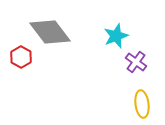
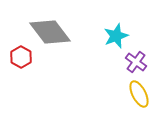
yellow ellipse: moved 3 px left, 10 px up; rotated 20 degrees counterclockwise
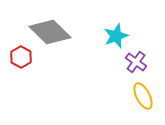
gray diamond: rotated 9 degrees counterclockwise
yellow ellipse: moved 4 px right, 2 px down
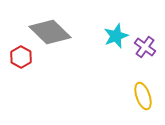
purple cross: moved 9 px right, 15 px up
yellow ellipse: rotated 8 degrees clockwise
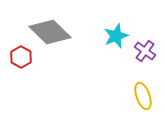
purple cross: moved 4 px down
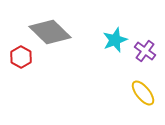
cyan star: moved 1 px left, 4 px down
yellow ellipse: moved 3 px up; rotated 20 degrees counterclockwise
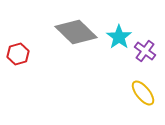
gray diamond: moved 26 px right
cyan star: moved 4 px right, 3 px up; rotated 15 degrees counterclockwise
red hexagon: moved 3 px left, 3 px up; rotated 15 degrees clockwise
